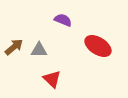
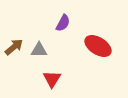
purple semicircle: moved 3 px down; rotated 96 degrees clockwise
red triangle: rotated 18 degrees clockwise
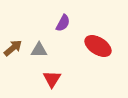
brown arrow: moved 1 px left, 1 px down
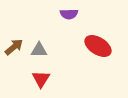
purple semicircle: moved 6 px right, 9 px up; rotated 60 degrees clockwise
brown arrow: moved 1 px right, 1 px up
red triangle: moved 11 px left
